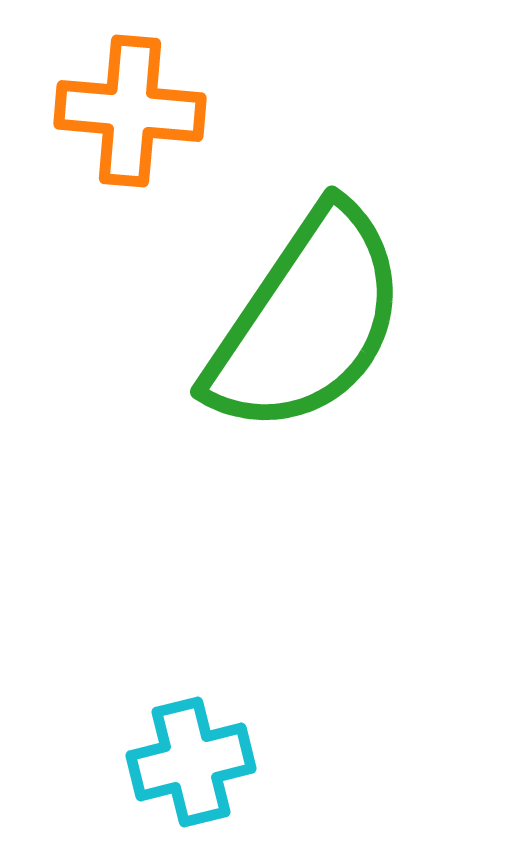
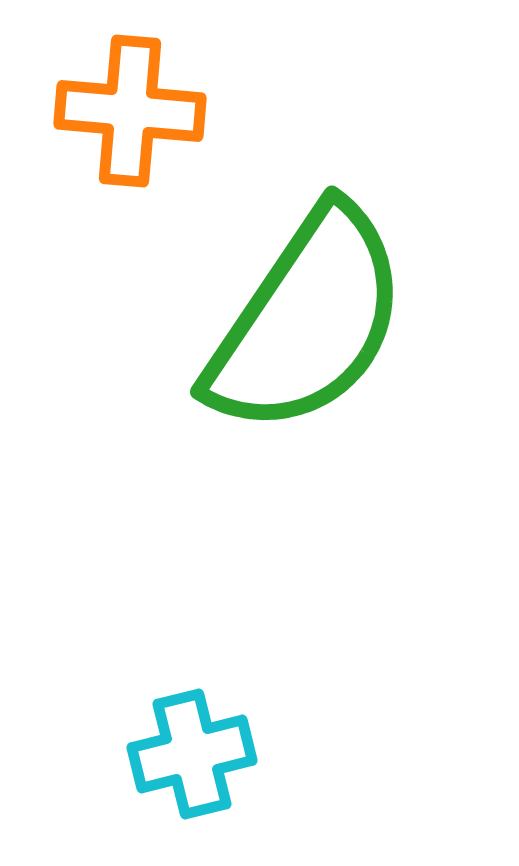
cyan cross: moved 1 px right, 8 px up
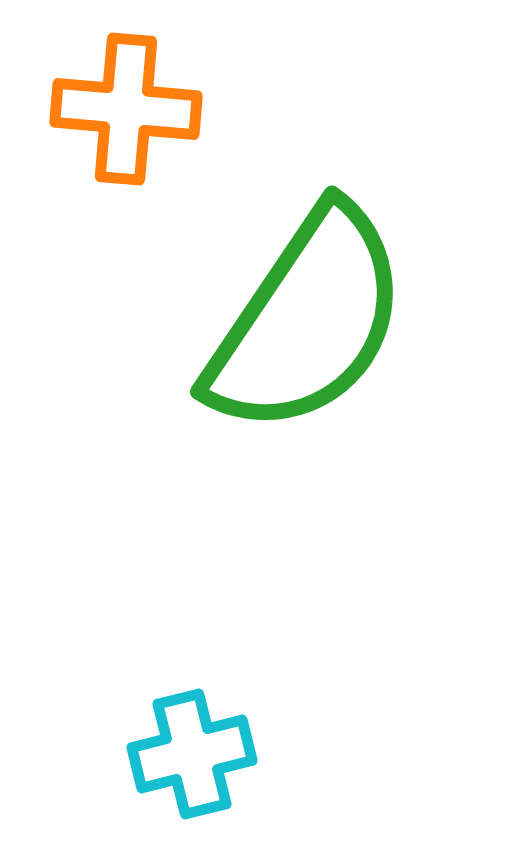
orange cross: moved 4 px left, 2 px up
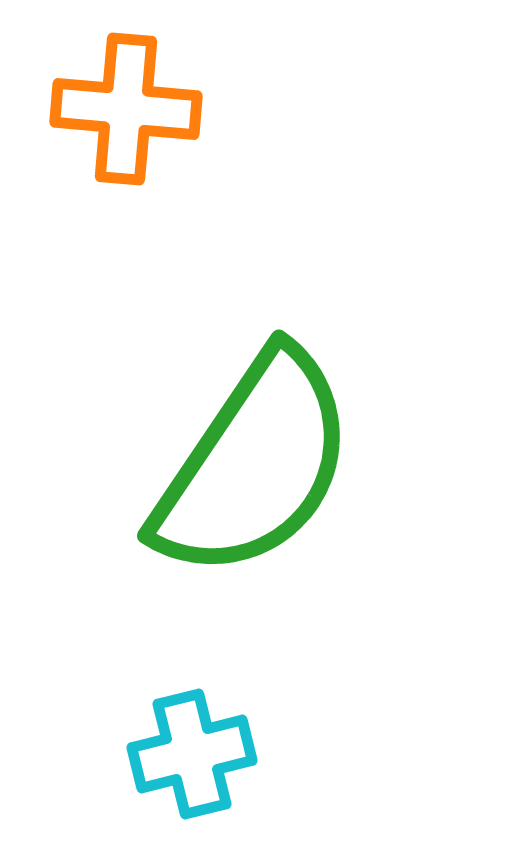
green semicircle: moved 53 px left, 144 px down
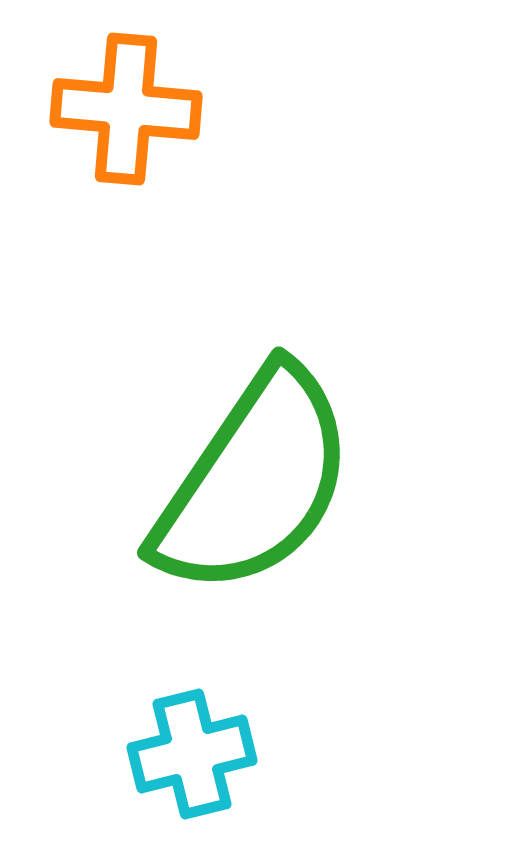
green semicircle: moved 17 px down
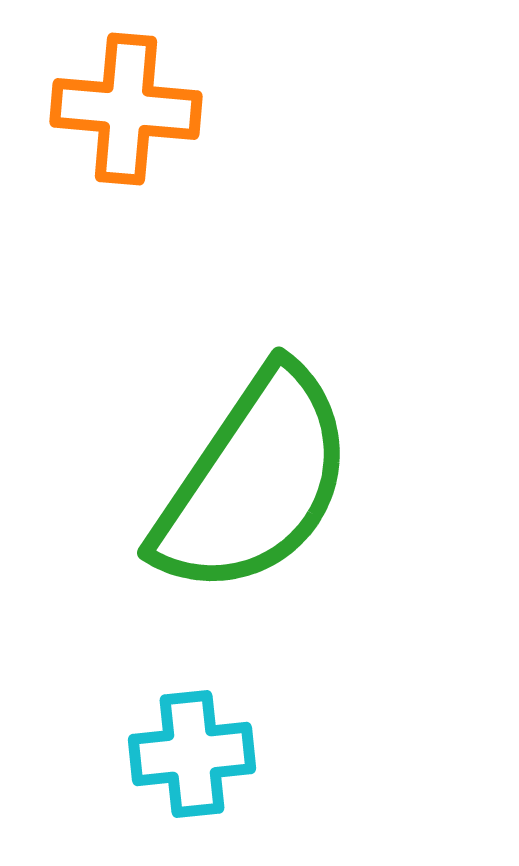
cyan cross: rotated 8 degrees clockwise
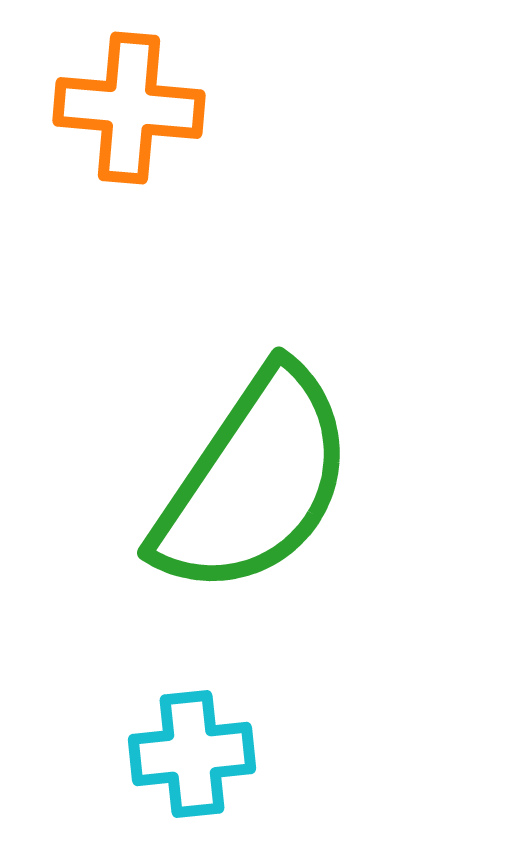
orange cross: moved 3 px right, 1 px up
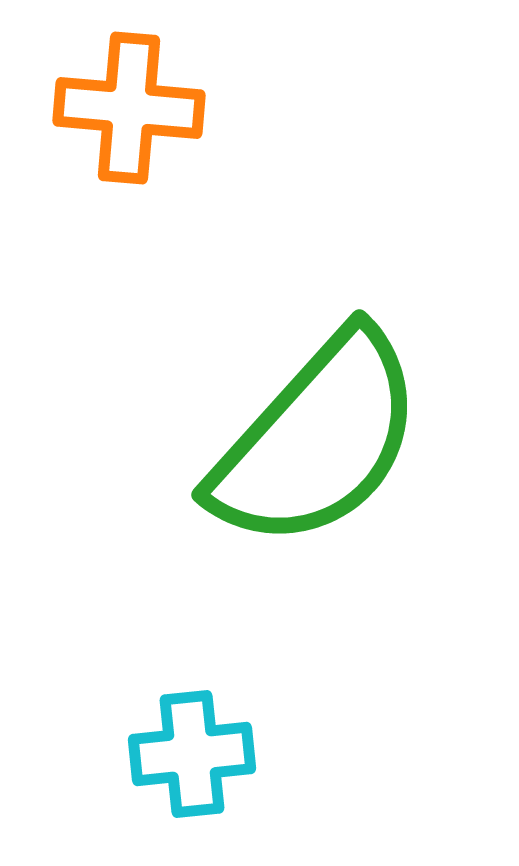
green semicircle: moved 63 px right, 42 px up; rotated 8 degrees clockwise
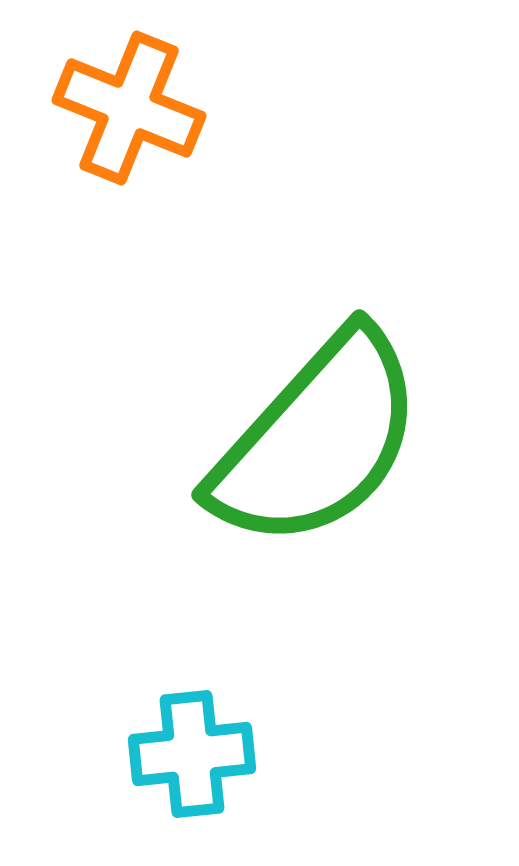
orange cross: rotated 17 degrees clockwise
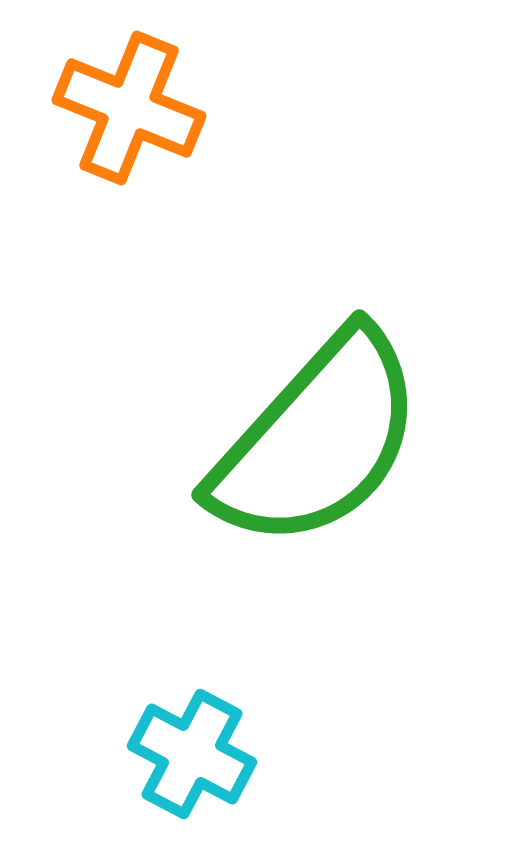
cyan cross: rotated 34 degrees clockwise
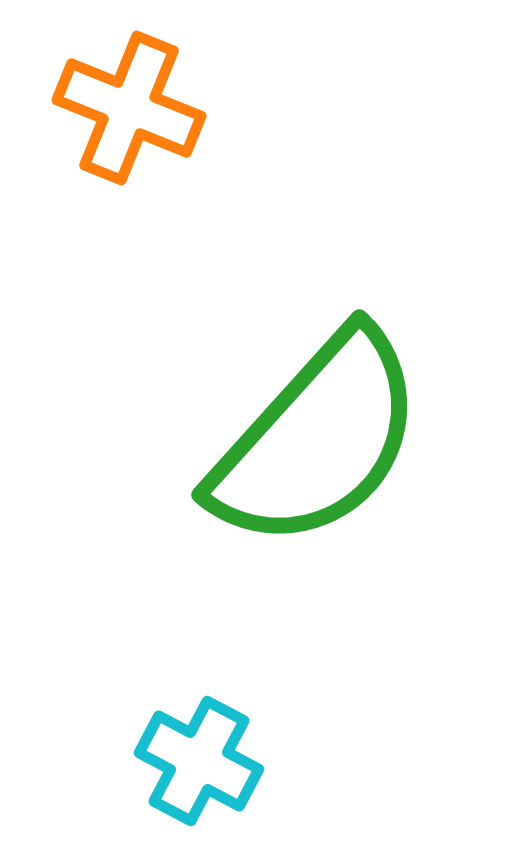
cyan cross: moved 7 px right, 7 px down
